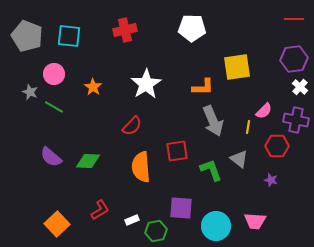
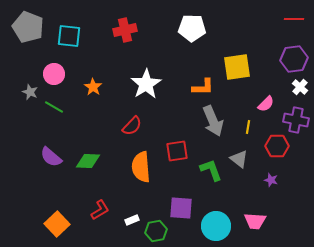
gray pentagon: moved 1 px right, 9 px up
pink semicircle: moved 2 px right, 7 px up
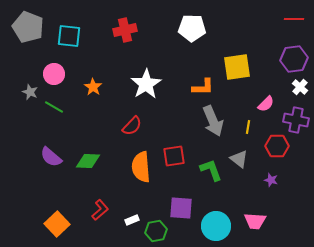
red square: moved 3 px left, 5 px down
red L-shape: rotated 10 degrees counterclockwise
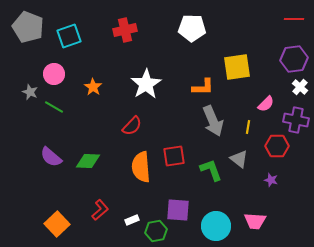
cyan square: rotated 25 degrees counterclockwise
purple square: moved 3 px left, 2 px down
